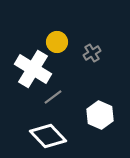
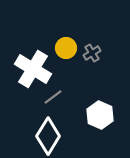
yellow circle: moved 9 px right, 6 px down
white diamond: rotated 75 degrees clockwise
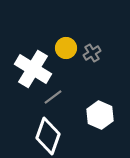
white diamond: rotated 12 degrees counterclockwise
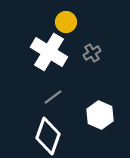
yellow circle: moved 26 px up
white cross: moved 16 px right, 17 px up
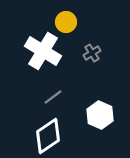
white cross: moved 6 px left, 1 px up
white diamond: rotated 36 degrees clockwise
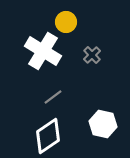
gray cross: moved 2 px down; rotated 12 degrees counterclockwise
white hexagon: moved 3 px right, 9 px down; rotated 12 degrees counterclockwise
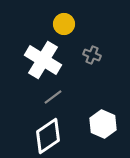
yellow circle: moved 2 px left, 2 px down
white cross: moved 9 px down
gray cross: rotated 24 degrees counterclockwise
white hexagon: rotated 12 degrees clockwise
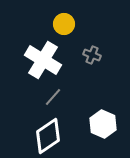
gray line: rotated 12 degrees counterclockwise
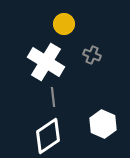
white cross: moved 3 px right, 2 px down
gray line: rotated 48 degrees counterclockwise
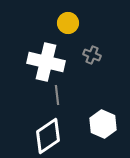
yellow circle: moved 4 px right, 1 px up
white cross: rotated 18 degrees counterclockwise
gray line: moved 4 px right, 2 px up
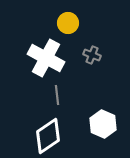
white cross: moved 4 px up; rotated 15 degrees clockwise
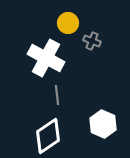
gray cross: moved 14 px up
